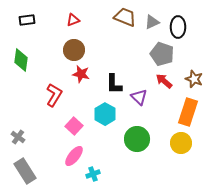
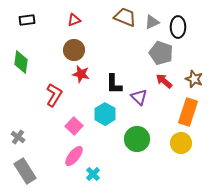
red triangle: moved 1 px right
gray pentagon: moved 1 px left, 1 px up
green diamond: moved 2 px down
cyan cross: rotated 24 degrees counterclockwise
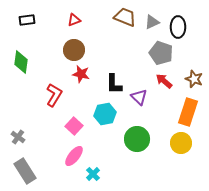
cyan hexagon: rotated 20 degrees clockwise
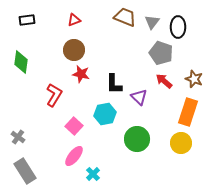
gray triangle: rotated 28 degrees counterclockwise
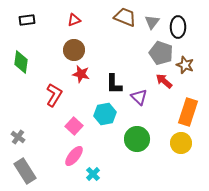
brown star: moved 9 px left, 14 px up
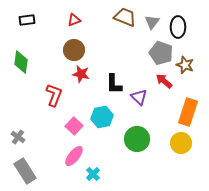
red L-shape: rotated 10 degrees counterclockwise
cyan hexagon: moved 3 px left, 3 px down
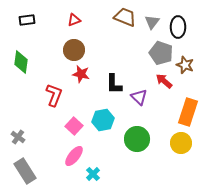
cyan hexagon: moved 1 px right, 3 px down
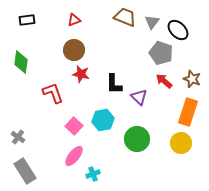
black ellipse: moved 3 px down; rotated 45 degrees counterclockwise
brown star: moved 7 px right, 14 px down
red L-shape: moved 1 px left, 2 px up; rotated 40 degrees counterclockwise
cyan cross: rotated 24 degrees clockwise
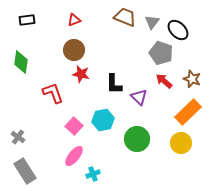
orange rectangle: rotated 28 degrees clockwise
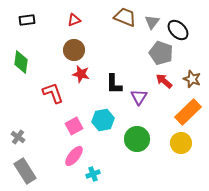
purple triangle: rotated 18 degrees clockwise
pink square: rotated 18 degrees clockwise
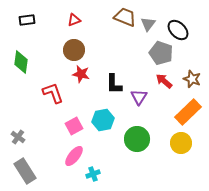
gray triangle: moved 4 px left, 2 px down
